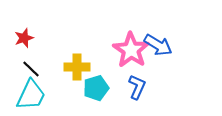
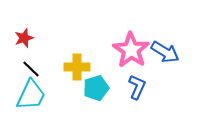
blue arrow: moved 7 px right, 7 px down
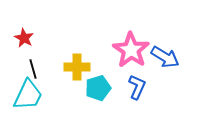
red star: rotated 24 degrees counterclockwise
blue arrow: moved 5 px down
black line: moved 2 px right; rotated 30 degrees clockwise
cyan pentagon: moved 2 px right
cyan trapezoid: moved 3 px left
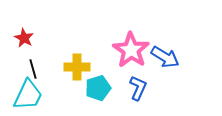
blue L-shape: moved 1 px right, 1 px down
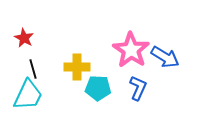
cyan pentagon: rotated 20 degrees clockwise
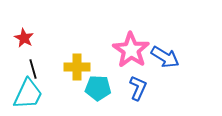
cyan trapezoid: moved 1 px up
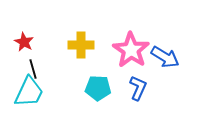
red star: moved 4 px down
yellow cross: moved 4 px right, 22 px up
cyan trapezoid: moved 1 px right, 2 px up
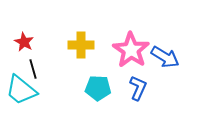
cyan trapezoid: moved 8 px left, 2 px up; rotated 104 degrees clockwise
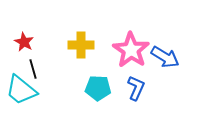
blue L-shape: moved 2 px left
